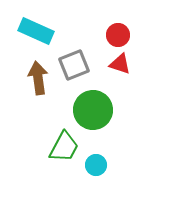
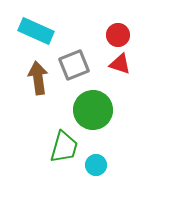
green trapezoid: rotated 12 degrees counterclockwise
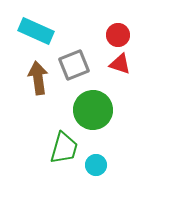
green trapezoid: moved 1 px down
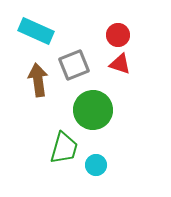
brown arrow: moved 2 px down
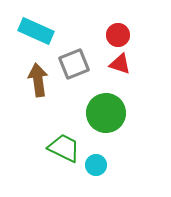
gray square: moved 1 px up
green circle: moved 13 px right, 3 px down
green trapezoid: rotated 80 degrees counterclockwise
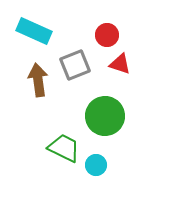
cyan rectangle: moved 2 px left
red circle: moved 11 px left
gray square: moved 1 px right, 1 px down
green circle: moved 1 px left, 3 px down
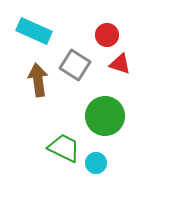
gray square: rotated 36 degrees counterclockwise
cyan circle: moved 2 px up
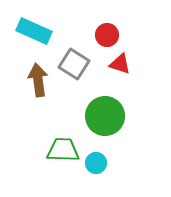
gray square: moved 1 px left, 1 px up
green trapezoid: moved 1 px left, 2 px down; rotated 24 degrees counterclockwise
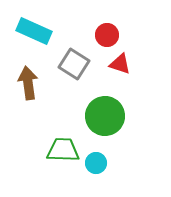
brown arrow: moved 10 px left, 3 px down
